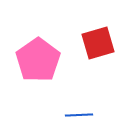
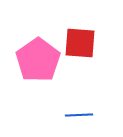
red square: moved 18 px left; rotated 20 degrees clockwise
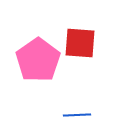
blue line: moved 2 px left
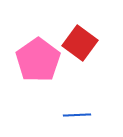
red square: rotated 32 degrees clockwise
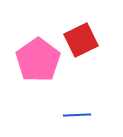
red square: moved 1 px right, 3 px up; rotated 28 degrees clockwise
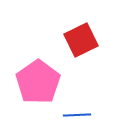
pink pentagon: moved 22 px down
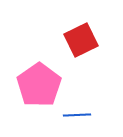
pink pentagon: moved 1 px right, 3 px down
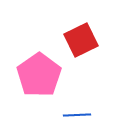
pink pentagon: moved 10 px up
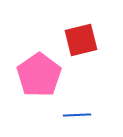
red square: rotated 12 degrees clockwise
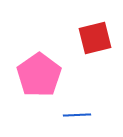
red square: moved 14 px right, 2 px up
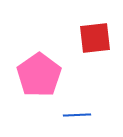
red square: rotated 8 degrees clockwise
